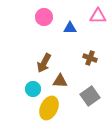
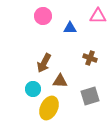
pink circle: moved 1 px left, 1 px up
gray square: rotated 18 degrees clockwise
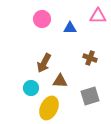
pink circle: moved 1 px left, 3 px down
cyan circle: moved 2 px left, 1 px up
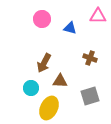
blue triangle: rotated 16 degrees clockwise
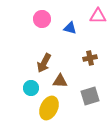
brown cross: rotated 32 degrees counterclockwise
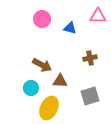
brown arrow: moved 2 px left, 2 px down; rotated 90 degrees counterclockwise
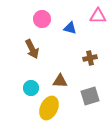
brown arrow: moved 10 px left, 16 px up; rotated 36 degrees clockwise
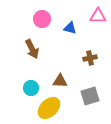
yellow ellipse: rotated 20 degrees clockwise
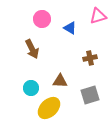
pink triangle: rotated 18 degrees counterclockwise
blue triangle: rotated 16 degrees clockwise
gray square: moved 1 px up
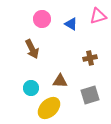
blue triangle: moved 1 px right, 4 px up
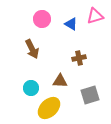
pink triangle: moved 3 px left
brown cross: moved 11 px left
